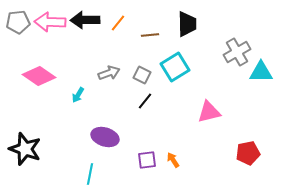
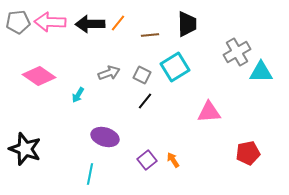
black arrow: moved 5 px right, 4 px down
pink triangle: rotated 10 degrees clockwise
purple square: rotated 30 degrees counterclockwise
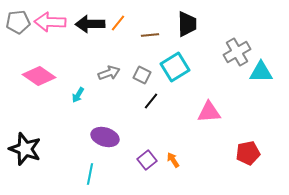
black line: moved 6 px right
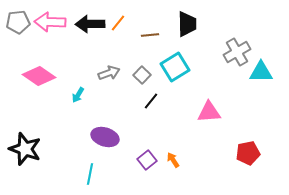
gray square: rotated 18 degrees clockwise
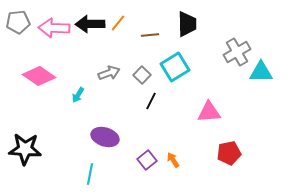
pink arrow: moved 4 px right, 6 px down
black line: rotated 12 degrees counterclockwise
black star: rotated 16 degrees counterclockwise
red pentagon: moved 19 px left
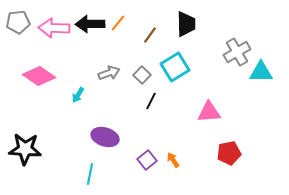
black trapezoid: moved 1 px left
brown line: rotated 48 degrees counterclockwise
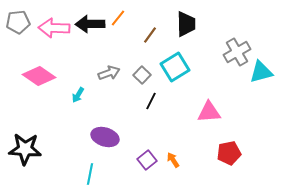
orange line: moved 5 px up
cyan triangle: rotated 15 degrees counterclockwise
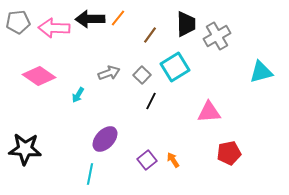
black arrow: moved 5 px up
gray cross: moved 20 px left, 16 px up
purple ellipse: moved 2 px down; rotated 64 degrees counterclockwise
